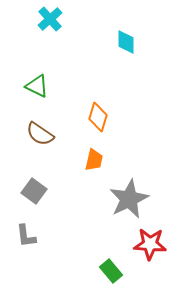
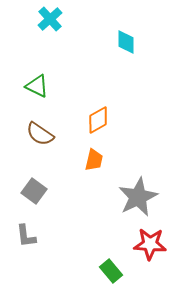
orange diamond: moved 3 px down; rotated 44 degrees clockwise
gray star: moved 9 px right, 2 px up
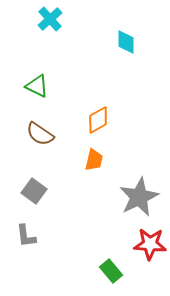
gray star: moved 1 px right
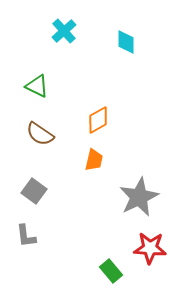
cyan cross: moved 14 px right, 12 px down
red star: moved 4 px down
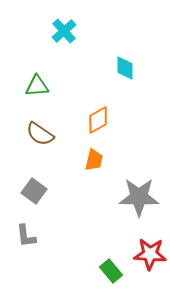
cyan diamond: moved 1 px left, 26 px down
green triangle: rotated 30 degrees counterclockwise
gray star: rotated 27 degrees clockwise
red star: moved 6 px down
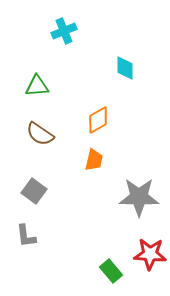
cyan cross: rotated 20 degrees clockwise
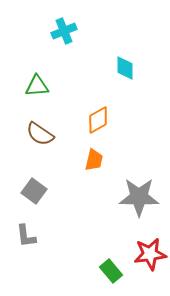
red star: rotated 12 degrees counterclockwise
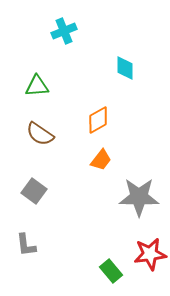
orange trapezoid: moved 7 px right; rotated 25 degrees clockwise
gray L-shape: moved 9 px down
